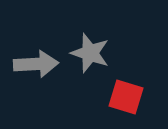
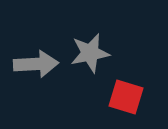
gray star: rotated 30 degrees counterclockwise
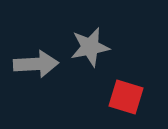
gray star: moved 6 px up
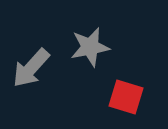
gray arrow: moved 5 px left, 4 px down; rotated 135 degrees clockwise
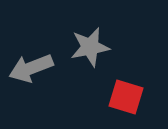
gray arrow: rotated 27 degrees clockwise
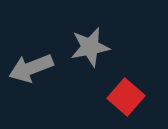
red square: rotated 24 degrees clockwise
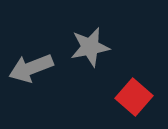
red square: moved 8 px right
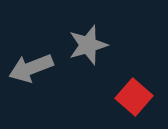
gray star: moved 2 px left, 2 px up; rotated 6 degrees counterclockwise
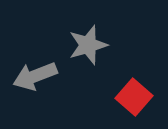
gray arrow: moved 4 px right, 8 px down
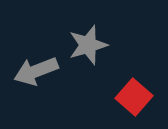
gray arrow: moved 1 px right, 5 px up
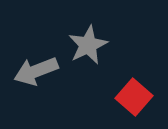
gray star: rotated 9 degrees counterclockwise
